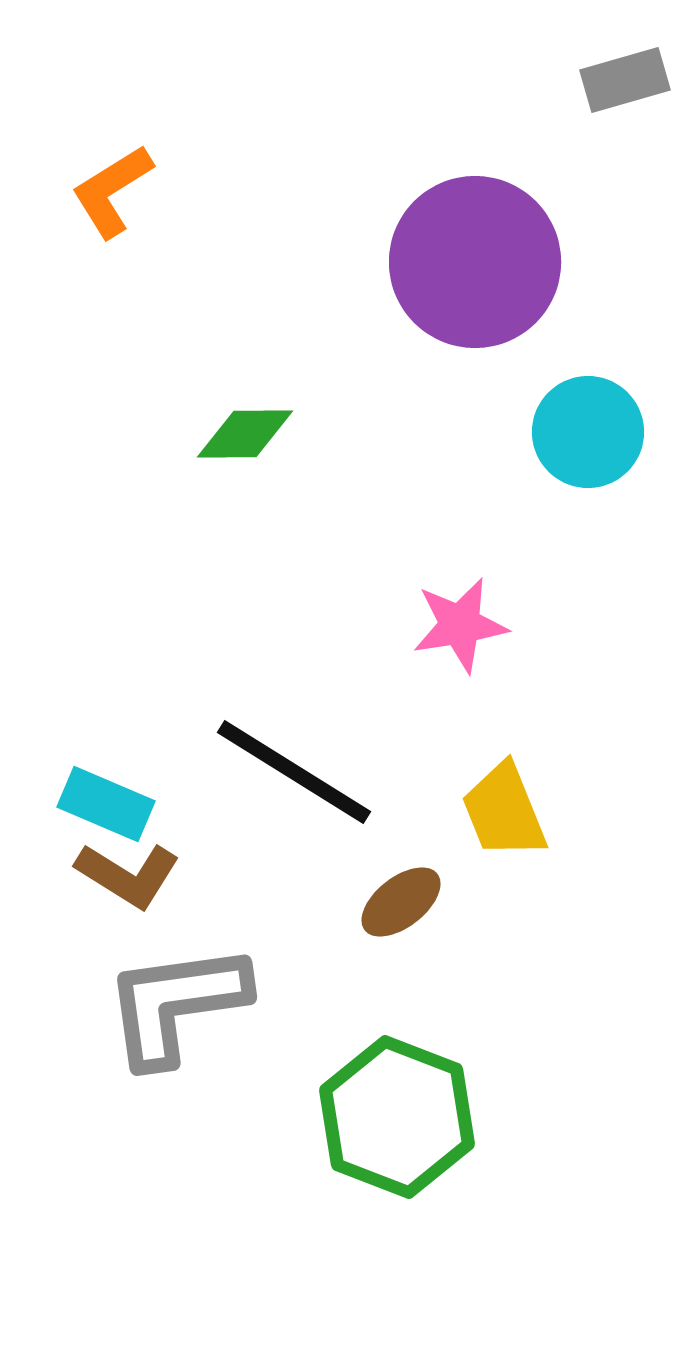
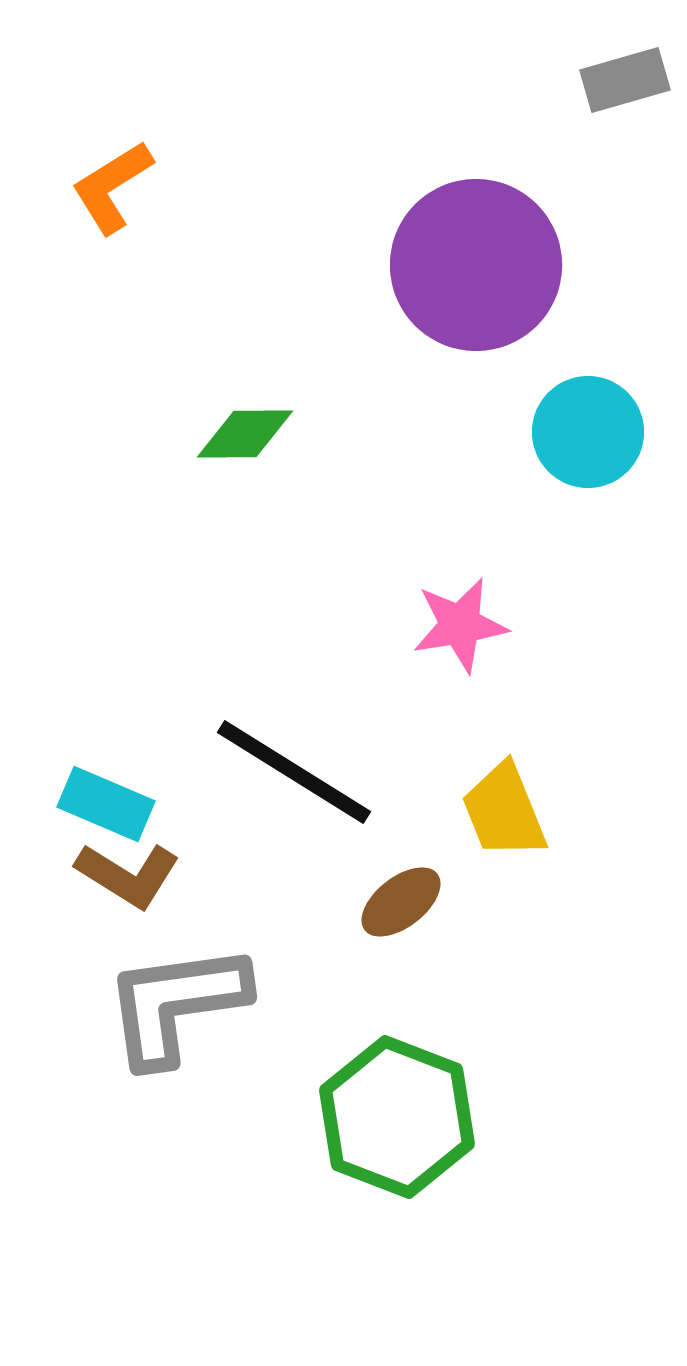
orange L-shape: moved 4 px up
purple circle: moved 1 px right, 3 px down
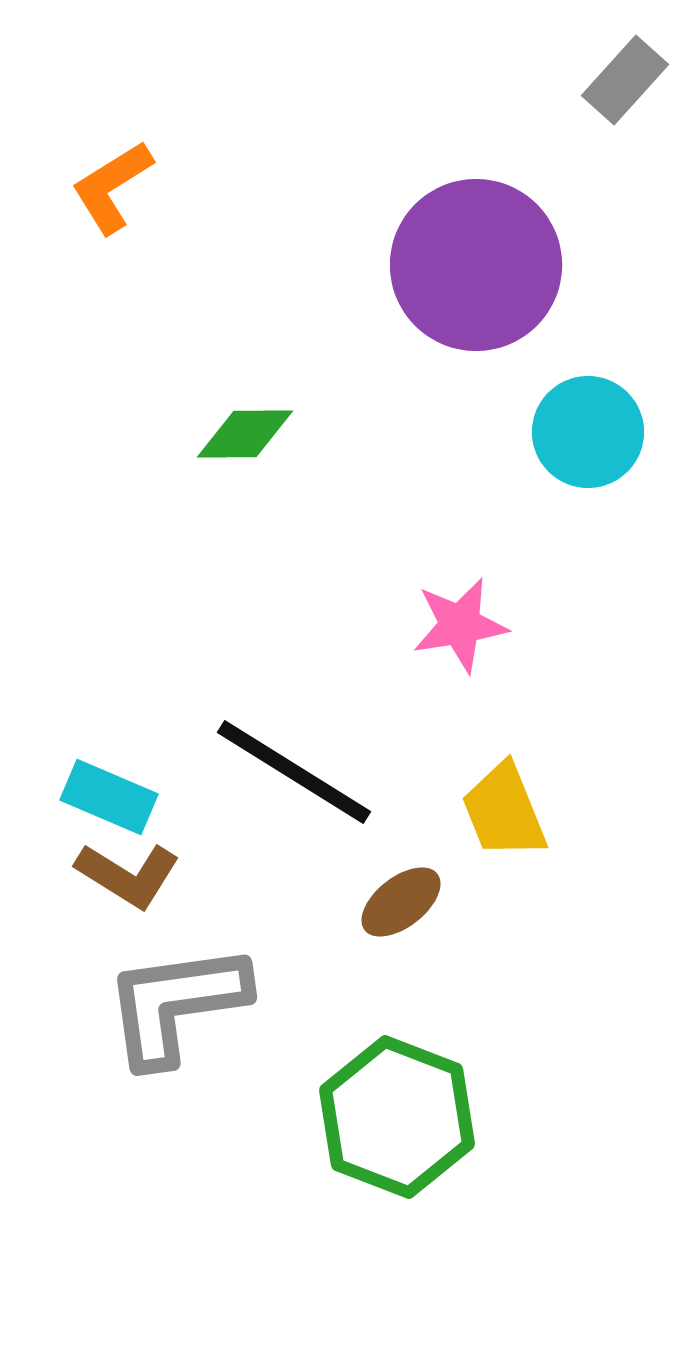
gray rectangle: rotated 32 degrees counterclockwise
cyan rectangle: moved 3 px right, 7 px up
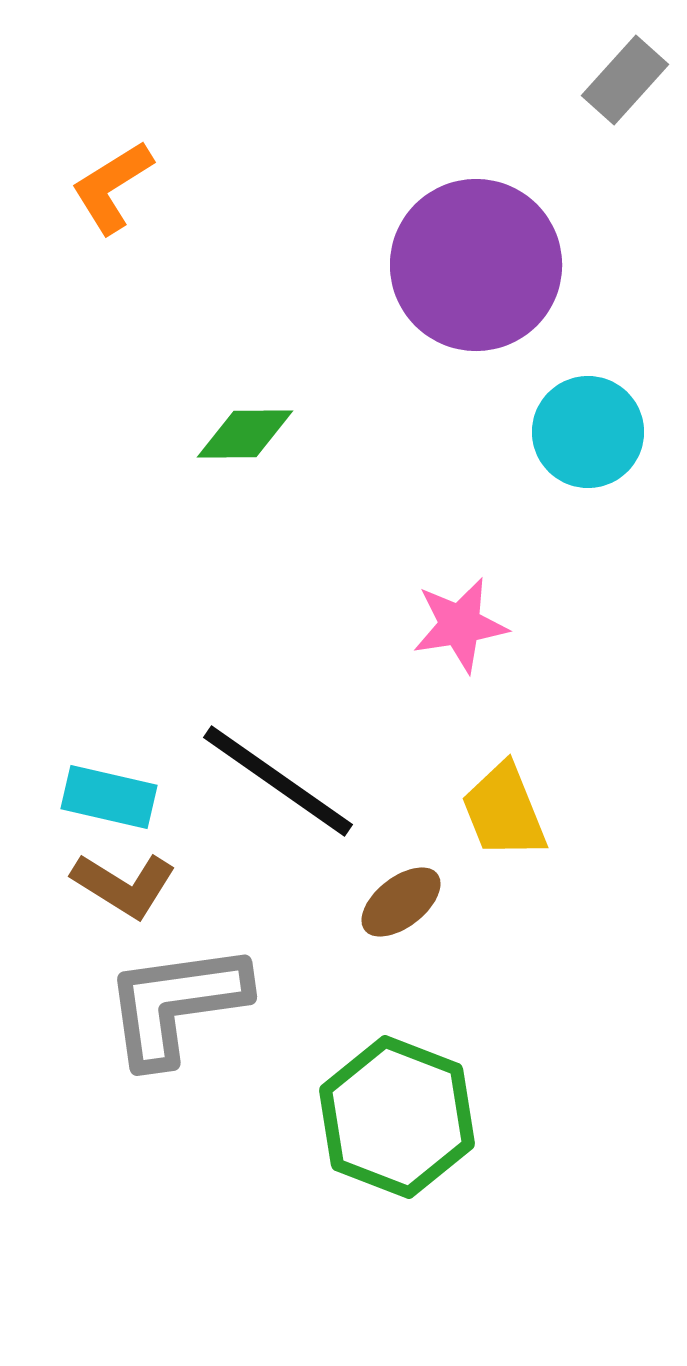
black line: moved 16 px left, 9 px down; rotated 3 degrees clockwise
cyan rectangle: rotated 10 degrees counterclockwise
brown L-shape: moved 4 px left, 10 px down
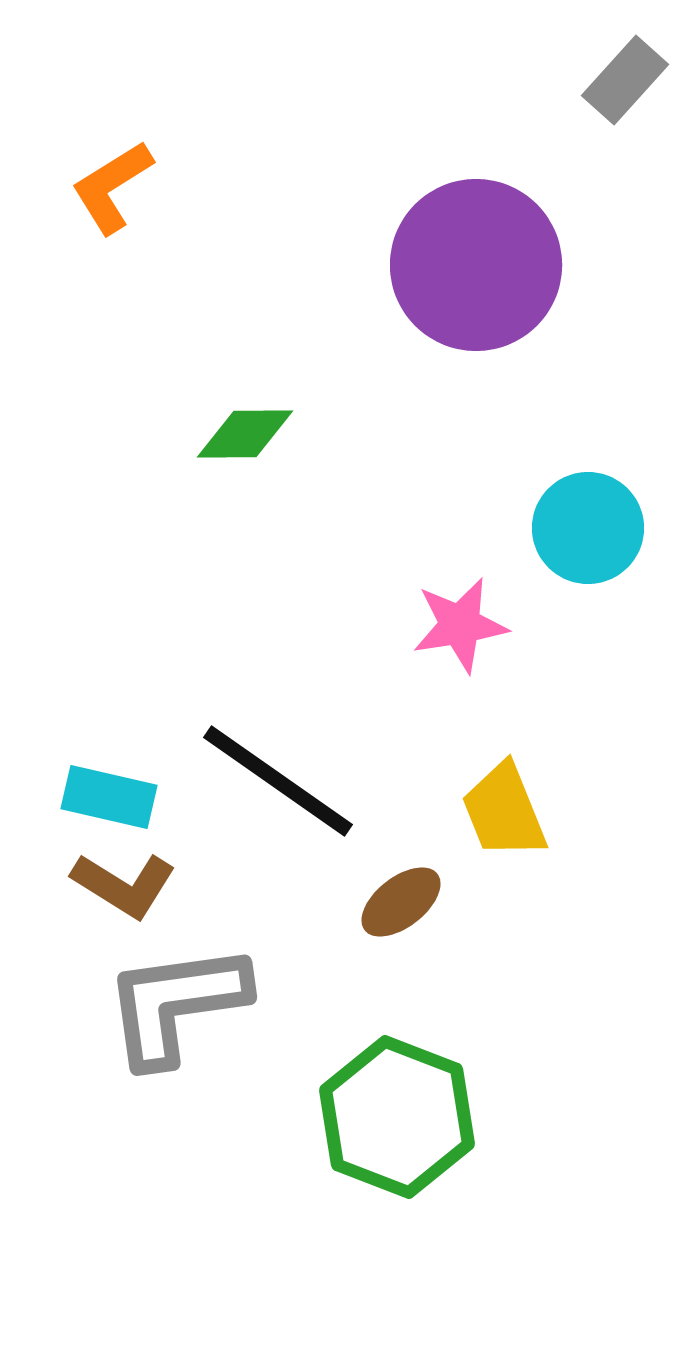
cyan circle: moved 96 px down
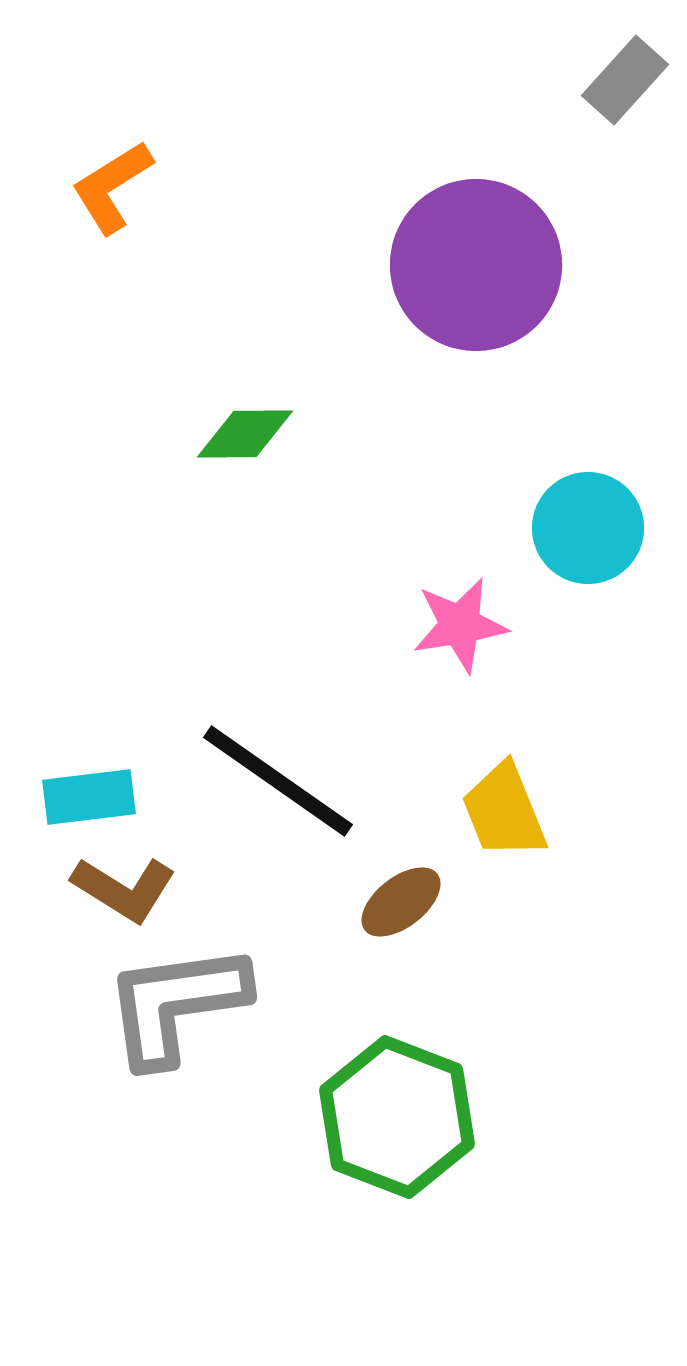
cyan rectangle: moved 20 px left; rotated 20 degrees counterclockwise
brown L-shape: moved 4 px down
